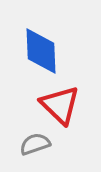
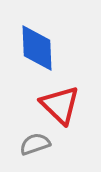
blue diamond: moved 4 px left, 3 px up
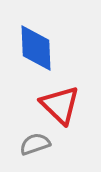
blue diamond: moved 1 px left
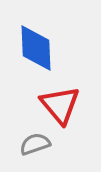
red triangle: rotated 6 degrees clockwise
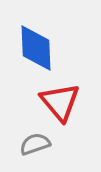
red triangle: moved 3 px up
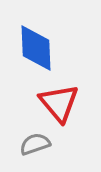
red triangle: moved 1 px left, 1 px down
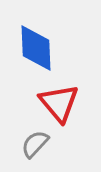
gray semicircle: rotated 28 degrees counterclockwise
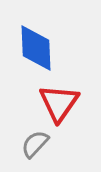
red triangle: rotated 15 degrees clockwise
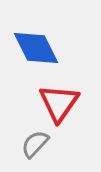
blue diamond: rotated 24 degrees counterclockwise
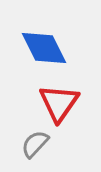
blue diamond: moved 8 px right
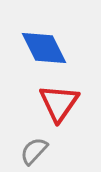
gray semicircle: moved 1 px left, 7 px down
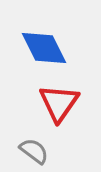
gray semicircle: rotated 84 degrees clockwise
